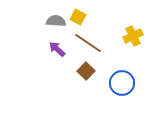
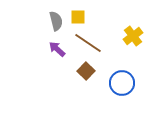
yellow square: rotated 28 degrees counterclockwise
gray semicircle: rotated 72 degrees clockwise
yellow cross: rotated 12 degrees counterclockwise
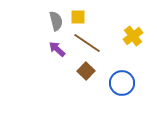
brown line: moved 1 px left
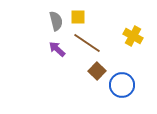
yellow cross: rotated 24 degrees counterclockwise
brown square: moved 11 px right
blue circle: moved 2 px down
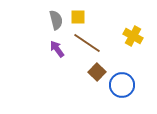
gray semicircle: moved 1 px up
purple arrow: rotated 12 degrees clockwise
brown square: moved 1 px down
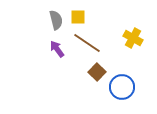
yellow cross: moved 2 px down
blue circle: moved 2 px down
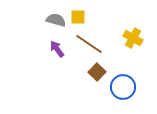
gray semicircle: rotated 60 degrees counterclockwise
brown line: moved 2 px right, 1 px down
blue circle: moved 1 px right
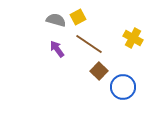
yellow square: rotated 28 degrees counterclockwise
brown square: moved 2 px right, 1 px up
